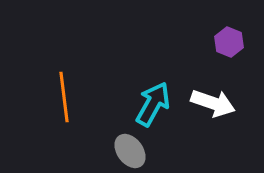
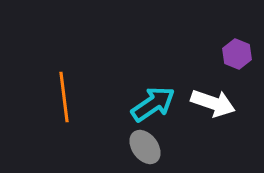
purple hexagon: moved 8 px right, 12 px down
cyan arrow: rotated 27 degrees clockwise
gray ellipse: moved 15 px right, 4 px up
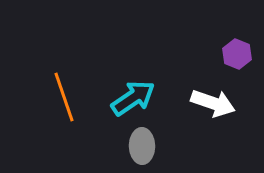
orange line: rotated 12 degrees counterclockwise
cyan arrow: moved 20 px left, 6 px up
gray ellipse: moved 3 px left, 1 px up; rotated 36 degrees clockwise
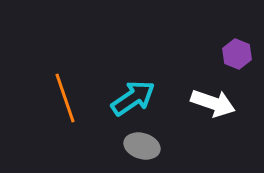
orange line: moved 1 px right, 1 px down
gray ellipse: rotated 72 degrees counterclockwise
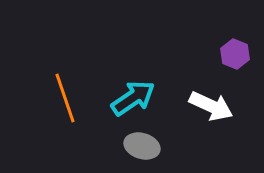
purple hexagon: moved 2 px left
white arrow: moved 2 px left, 3 px down; rotated 6 degrees clockwise
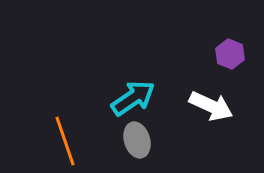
purple hexagon: moved 5 px left
orange line: moved 43 px down
gray ellipse: moved 5 px left, 6 px up; rotated 56 degrees clockwise
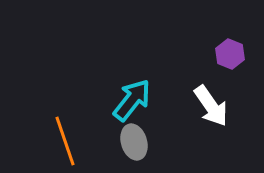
cyan arrow: moved 1 px left, 2 px down; rotated 18 degrees counterclockwise
white arrow: rotated 30 degrees clockwise
gray ellipse: moved 3 px left, 2 px down
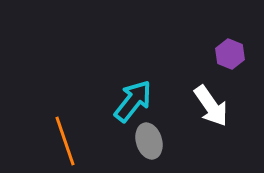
cyan arrow: moved 1 px right, 1 px down
gray ellipse: moved 15 px right, 1 px up
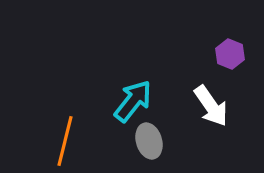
orange line: rotated 33 degrees clockwise
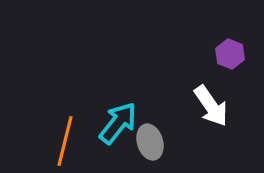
cyan arrow: moved 15 px left, 22 px down
gray ellipse: moved 1 px right, 1 px down
